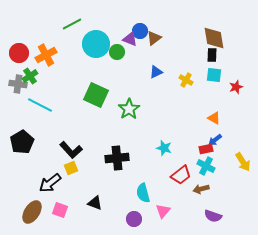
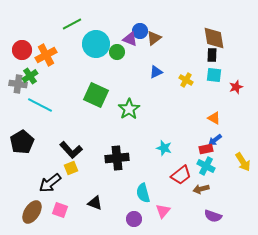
red circle: moved 3 px right, 3 px up
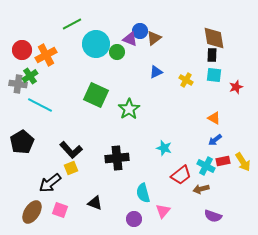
red rectangle: moved 17 px right, 12 px down
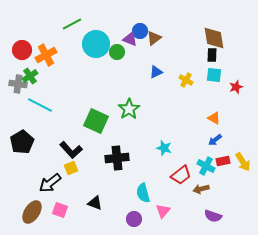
green square: moved 26 px down
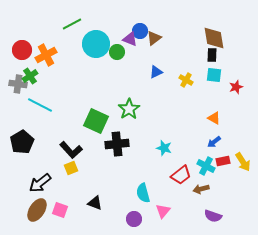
blue arrow: moved 1 px left, 2 px down
black cross: moved 14 px up
black arrow: moved 10 px left
brown ellipse: moved 5 px right, 2 px up
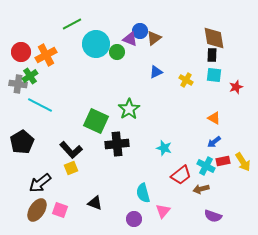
red circle: moved 1 px left, 2 px down
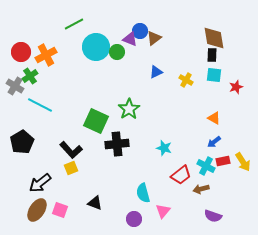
green line: moved 2 px right
cyan circle: moved 3 px down
gray cross: moved 3 px left, 2 px down; rotated 24 degrees clockwise
